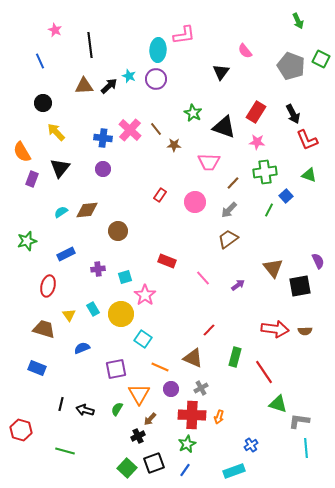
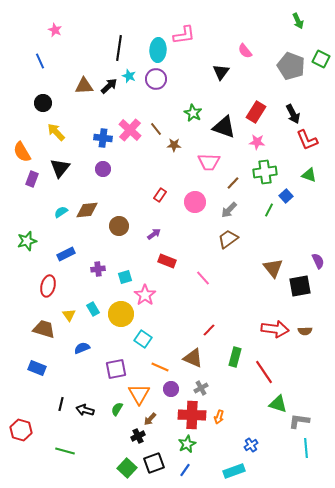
black line at (90, 45): moved 29 px right, 3 px down; rotated 15 degrees clockwise
brown circle at (118, 231): moved 1 px right, 5 px up
purple arrow at (238, 285): moved 84 px left, 51 px up
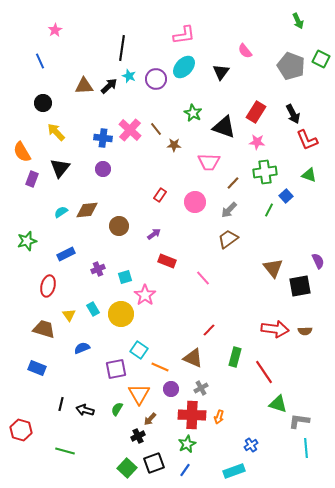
pink star at (55, 30): rotated 16 degrees clockwise
black line at (119, 48): moved 3 px right
cyan ellipse at (158, 50): moved 26 px right, 17 px down; rotated 40 degrees clockwise
purple cross at (98, 269): rotated 16 degrees counterclockwise
cyan square at (143, 339): moved 4 px left, 11 px down
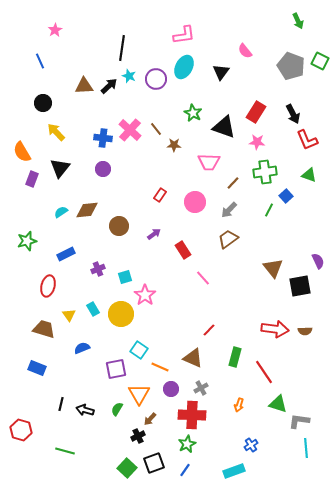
green square at (321, 59): moved 1 px left, 2 px down
cyan ellipse at (184, 67): rotated 15 degrees counterclockwise
red rectangle at (167, 261): moved 16 px right, 11 px up; rotated 36 degrees clockwise
orange arrow at (219, 417): moved 20 px right, 12 px up
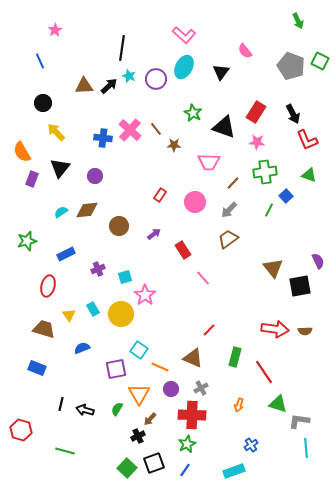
pink L-shape at (184, 35): rotated 50 degrees clockwise
purple circle at (103, 169): moved 8 px left, 7 px down
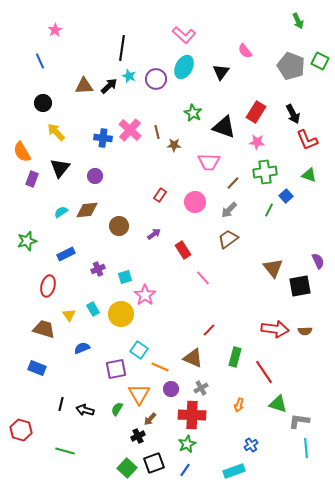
brown line at (156, 129): moved 1 px right, 3 px down; rotated 24 degrees clockwise
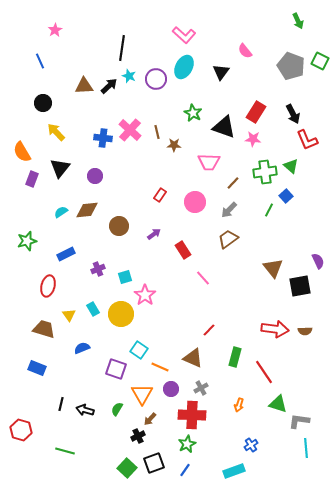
pink star at (257, 142): moved 4 px left, 3 px up
green triangle at (309, 175): moved 18 px left, 9 px up; rotated 21 degrees clockwise
purple square at (116, 369): rotated 30 degrees clockwise
orange triangle at (139, 394): moved 3 px right
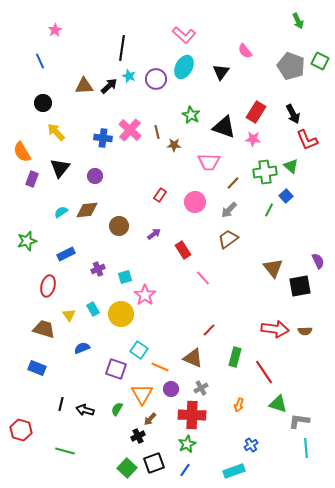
green star at (193, 113): moved 2 px left, 2 px down
